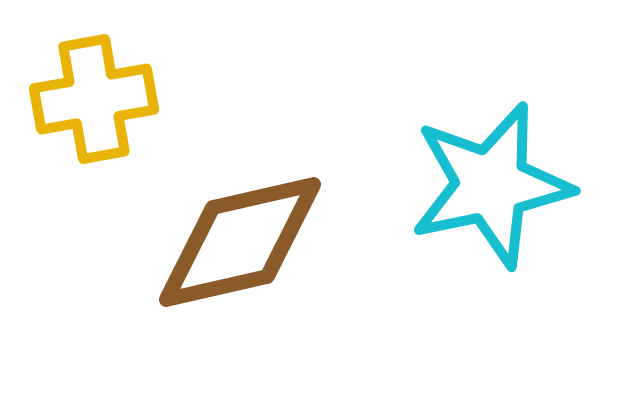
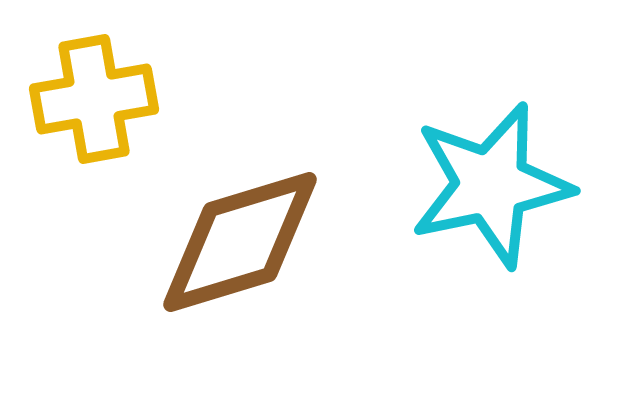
brown diamond: rotated 4 degrees counterclockwise
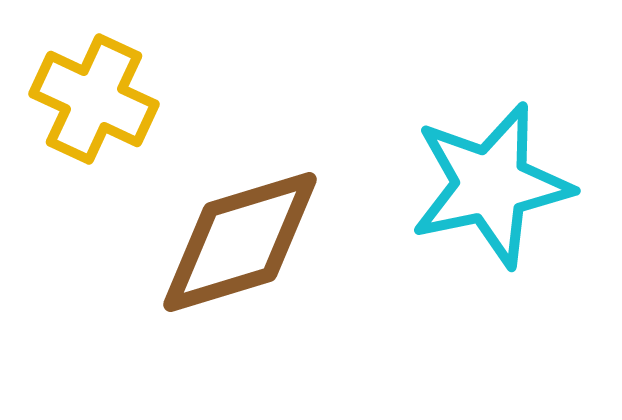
yellow cross: rotated 35 degrees clockwise
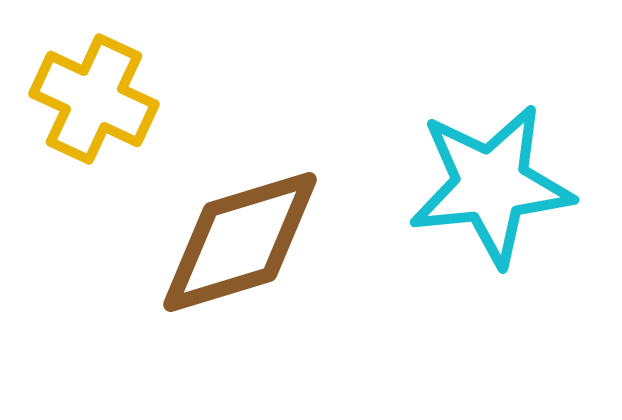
cyan star: rotated 6 degrees clockwise
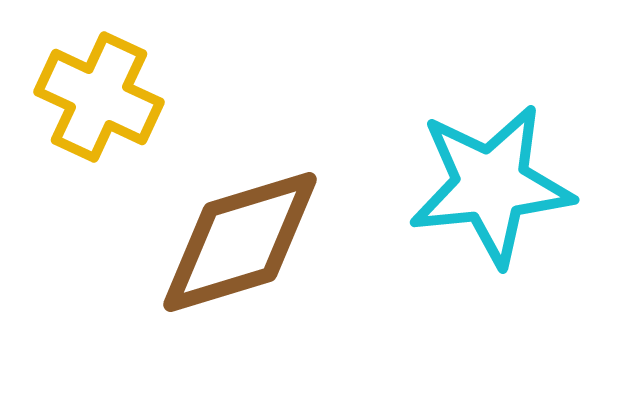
yellow cross: moved 5 px right, 2 px up
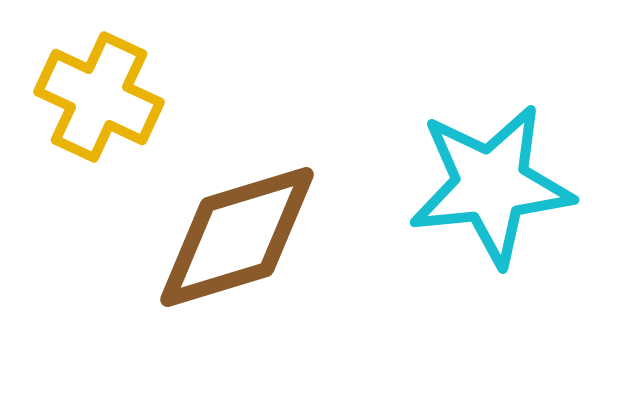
brown diamond: moved 3 px left, 5 px up
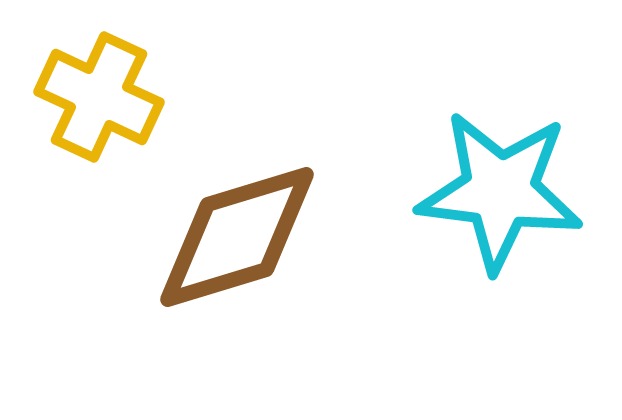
cyan star: moved 9 px right, 6 px down; rotated 13 degrees clockwise
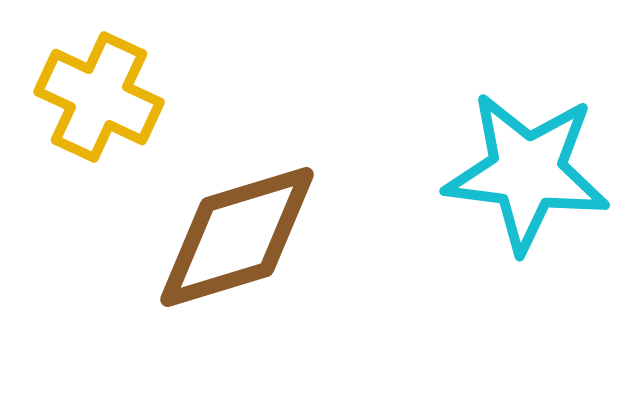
cyan star: moved 27 px right, 19 px up
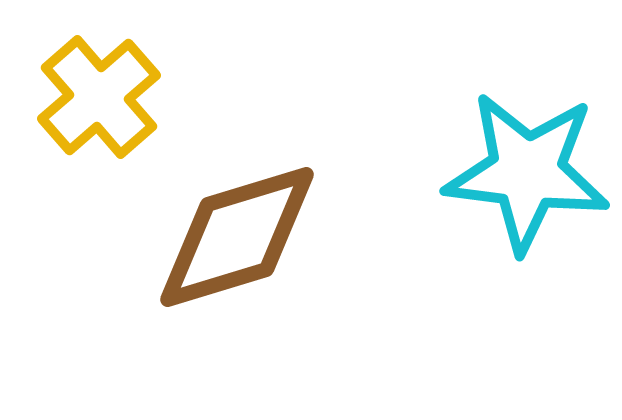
yellow cross: rotated 24 degrees clockwise
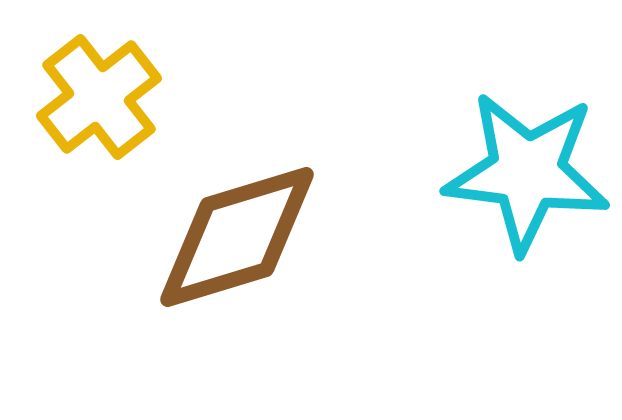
yellow cross: rotated 3 degrees clockwise
